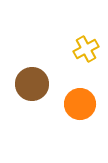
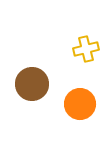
yellow cross: rotated 15 degrees clockwise
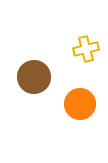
brown circle: moved 2 px right, 7 px up
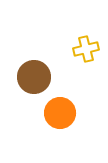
orange circle: moved 20 px left, 9 px down
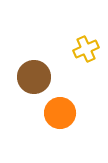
yellow cross: rotated 10 degrees counterclockwise
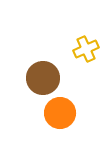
brown circle: moved 9 px right, 1 px down
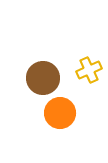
yellow cross: moved 3 px right, 21 px down
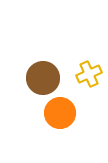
yellow cross: moved 4 px down
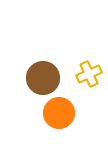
orange circle: moved 1 px left
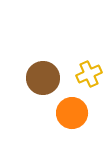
orange circle: moved 13 px right
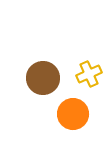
orange circle: moved 1 px right, 1 px down
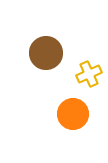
brown circle: moved 3 px right, 25 px up
